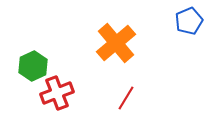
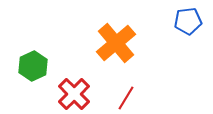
blue pentagon: moved 1 px left; rotated 16 degrees clockwise
red cross: moved 17 px right, 1 px down; rotated 24 degrees counterclockwise
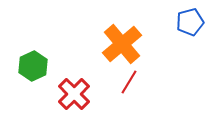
blue pentagon: moved 2 px right, 1 px down; rotated 8 degrees counterclockwise
orange cross: moved 6 px right, 1 px down
red line: moved 3 px right, 16 px up
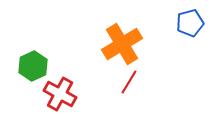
blue pentagon: moved 1 px down
orange cross: rotated 9 degrees clockwise
red cross: moved 14 px left; rotated 16 degrees counterclockwise
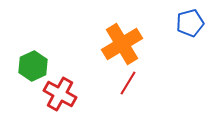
red line: moved 1 px left, 1 px down
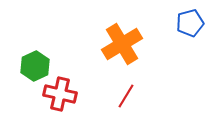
green hexagon: moved 2 px right
red line: moved 2 px left, 13 px down
red cross: rotated 16 degrees counterclockwise
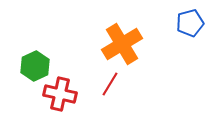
red line: moved 16 px left, 12 px up
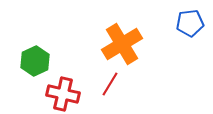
blue pentagon: rotated 8 degrees clockwise
green hexagon: moved 5 px up
red cross: moved 3 px right
